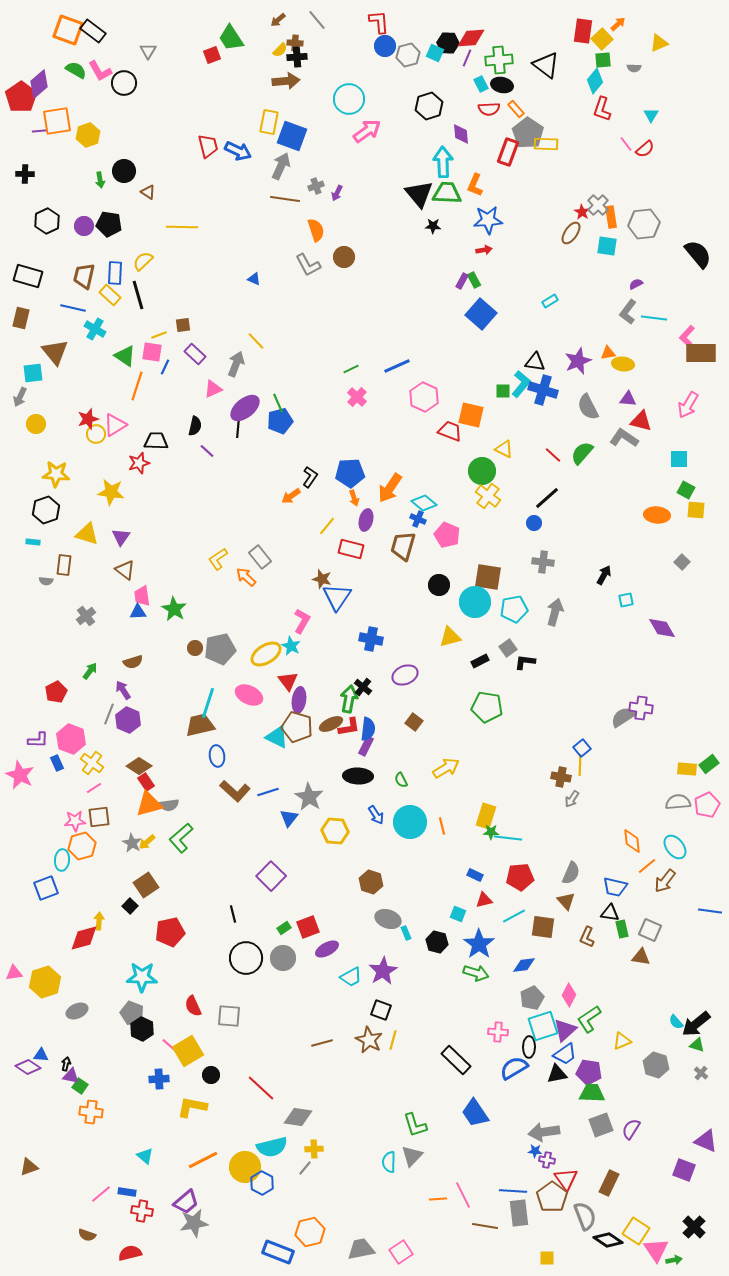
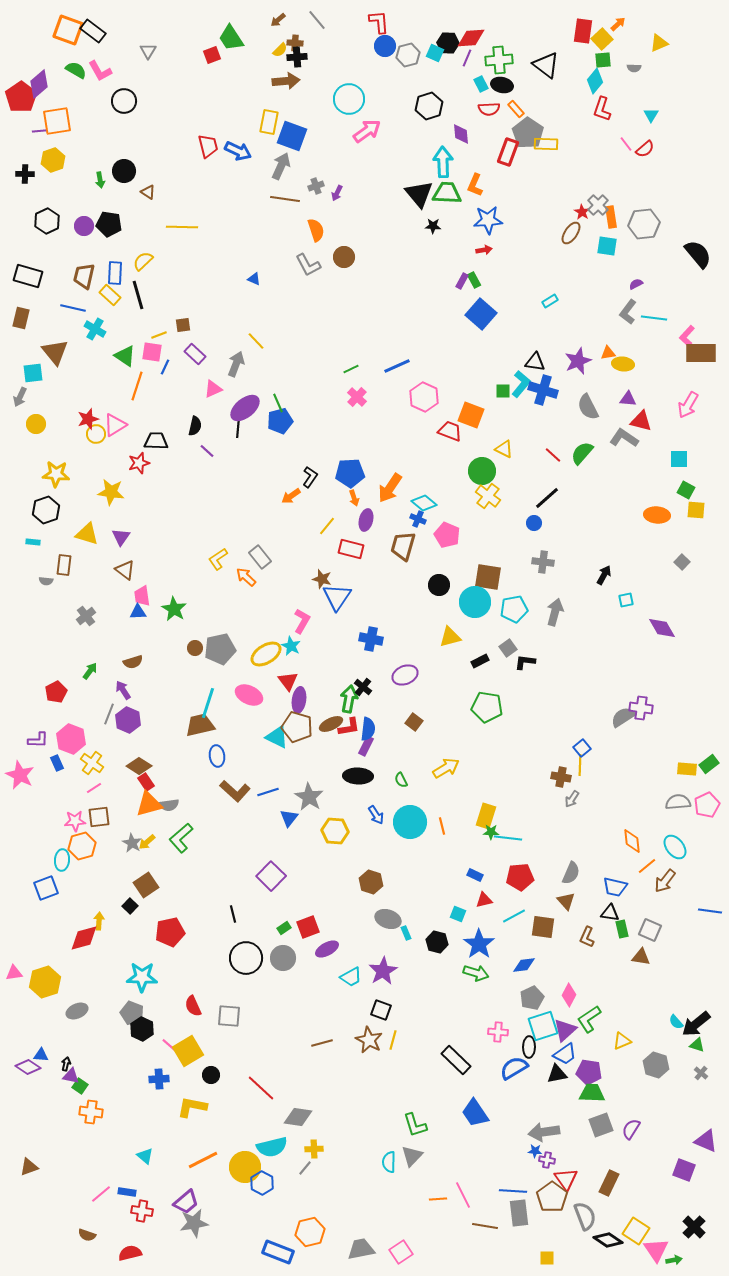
black circle at (124, 83): moved 18 px down
yellow hexagon at (88, 135): moved 35 px left, 25 px down
orange square at (471, 415): rotated 8 degrees clockwise
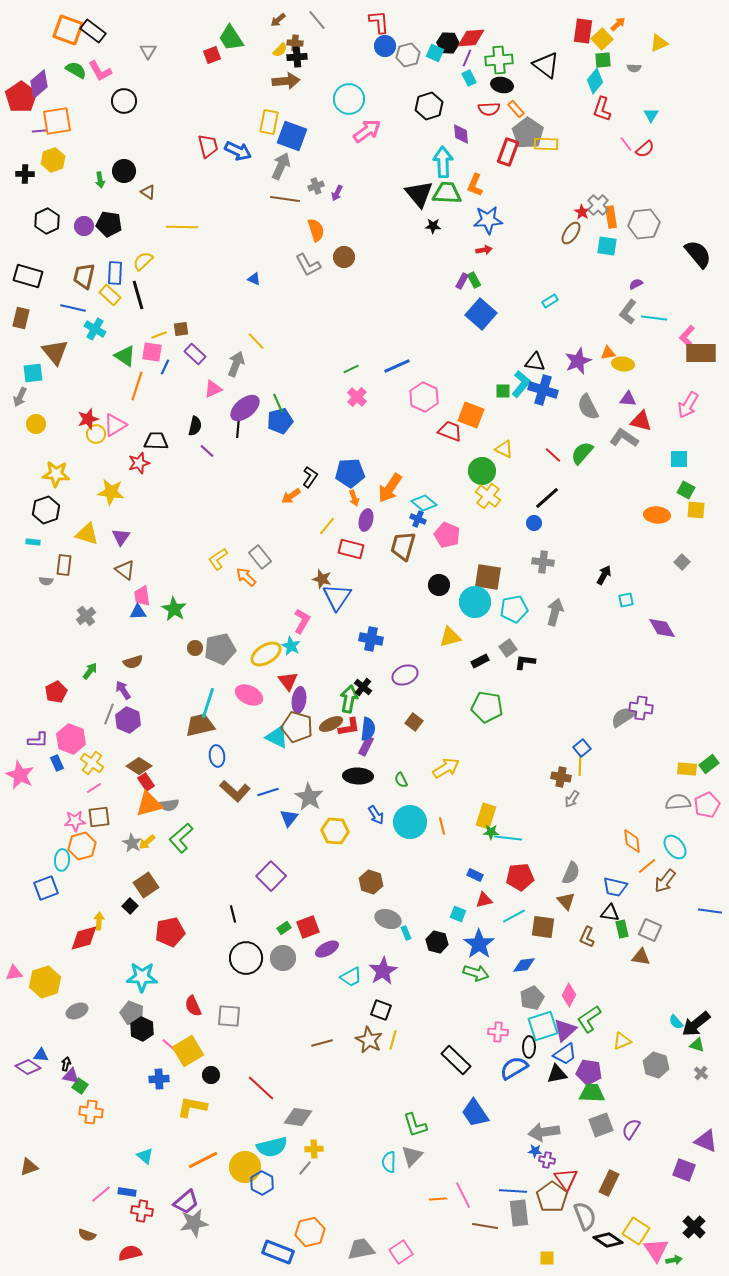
cyan rectangle at (481, 84): moved 12 px left, 6 px up
brown square at (183, 325): moved 2 px left, 4 px down
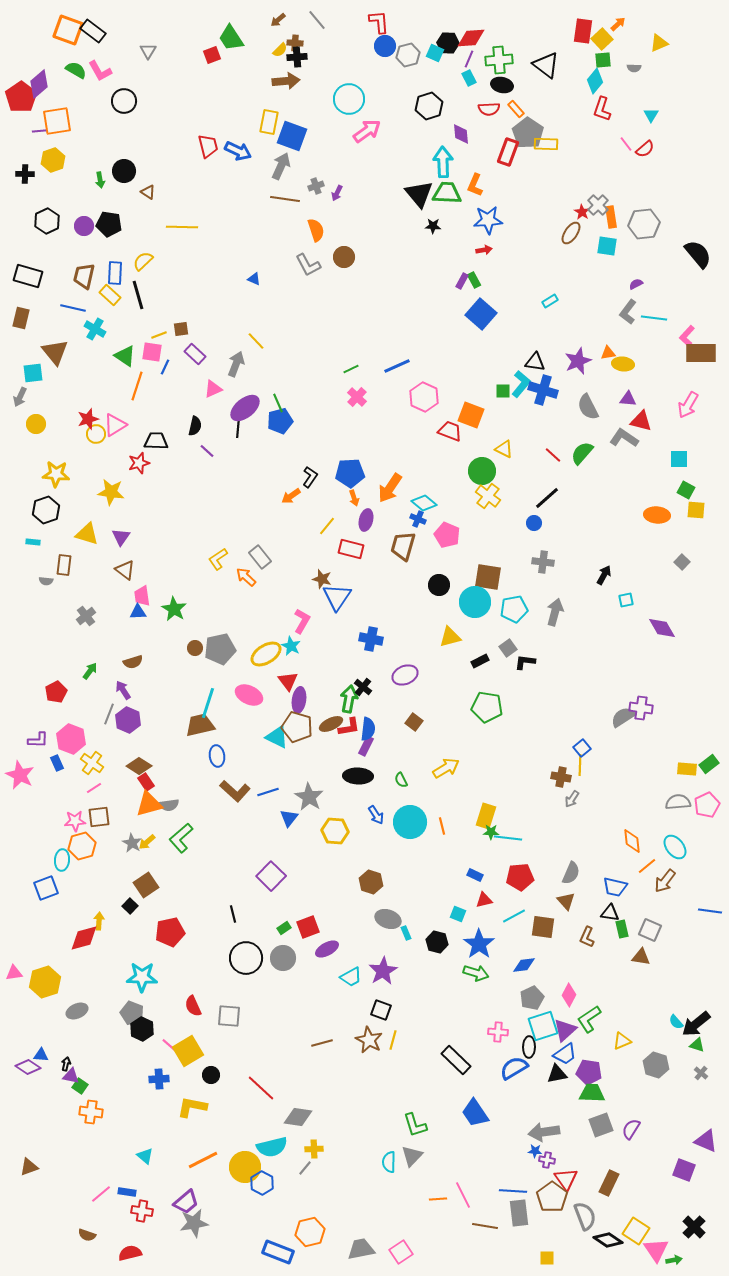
purple line at (467, 58): moved 2 px right, 1 px down
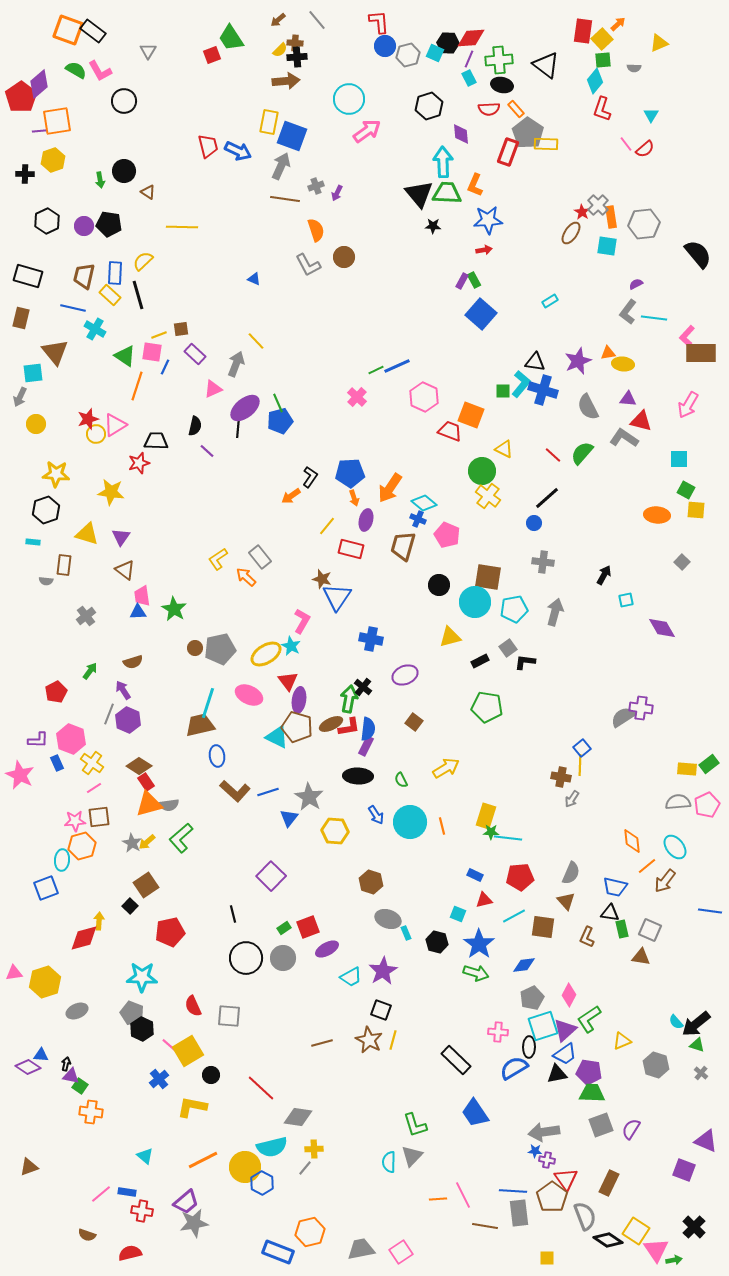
green line at (351, 369): moved 25 px right, 1 px down
blue cross at (159, 1079): rotated 36 degrees counterclockwise
